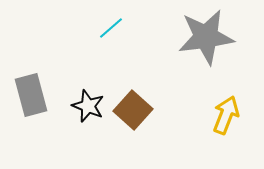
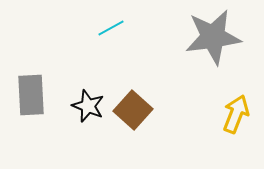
cyan line: rotated 12 degrees clockwise
gray star: moved 7 px right
gray rectangle: rotated 12 degrees clockwise
yellow arrow: moved 10 px right, 1 px up
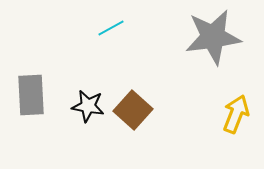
black star: rotated 12 degrees counterclockwise
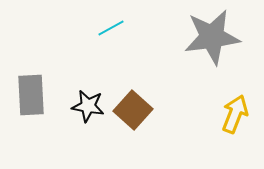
gray star: moved 1 px left
yellow arrow: moved 1 px left
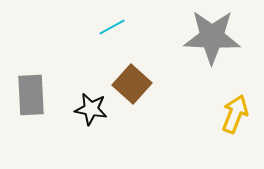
cyan line: moved 1 px right, 1 px up
gray star: rotated 10 degrees clockwise
black star: moved 3 px right, 3 px down
brown square: moved 1 px left, 26 px up
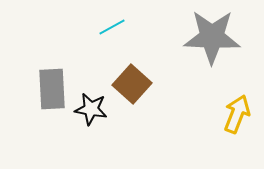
gray rectangle: moved 21 px right, 6 px up
yellow arrow: moved 2 px right
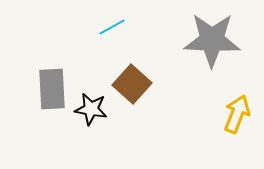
gray star: moved 3 px down
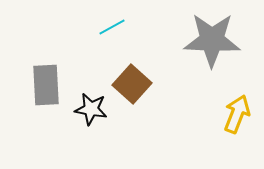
gray rectangle: moved 6 px left, 4 px up
